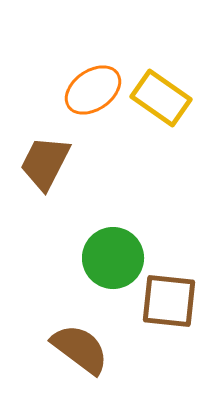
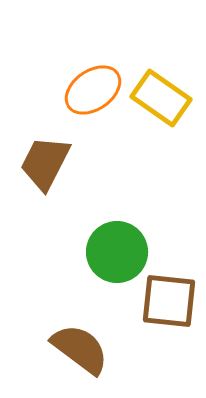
green circle: moved 4 px right, 6 px up
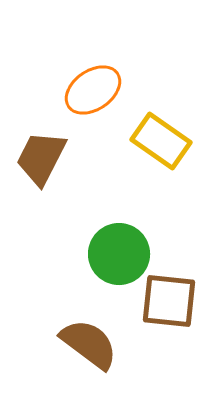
yellow rectangle: moved 43 px down
brown trapezoid: moved 4 px left, 5 px up
green circle: moved 2 px right, 2 px down
brown semicircle: moved 9 px right, 5 px up
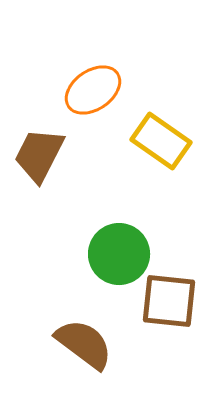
brown trapezoid: moved 2 px left, 3 px up
brown semicircle: moved 5 px left
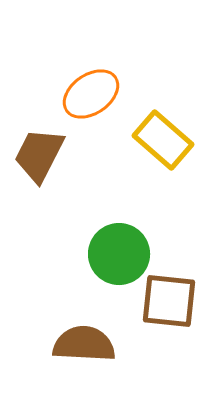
orange ellipse: moved 2 px left, 4 px down
yellow rectangle: moved 2 px right, 1 px up; rotated 6 degrees clockwise
brown semicircle: rotated 34 degrees counterclockwise
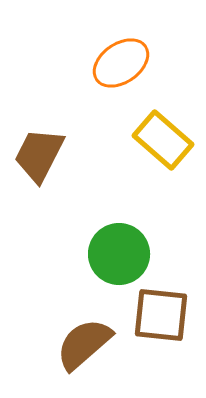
orange ellipse: moved 30 px right, 31 px up
brown square: moved 8 px left, 14 px down
brown semicircle: rotated 44 degrees counterclockwise
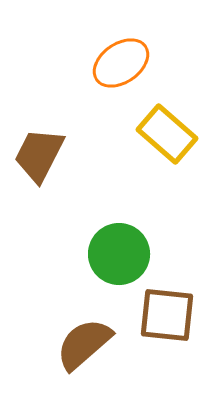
yellow rectangle: moved 4 px right, 6 px up
brown square: moved 6 px right
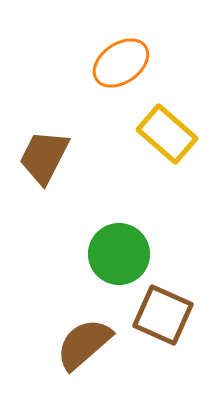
brown trapezoid: moved 5 px right, 2 px down
brown square: moved 4 px left; rotated 18 degrees clockwise
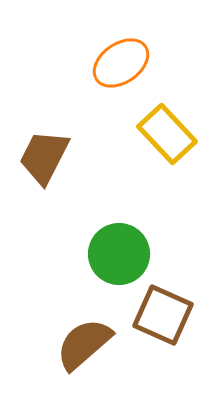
yellow rectangle: rotated 6 degrees clockwise
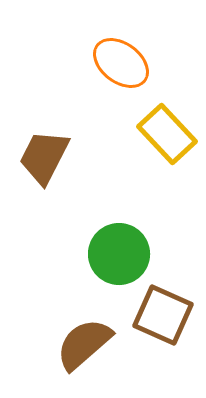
orange ellipse: rotated 72 degrees clockwise
